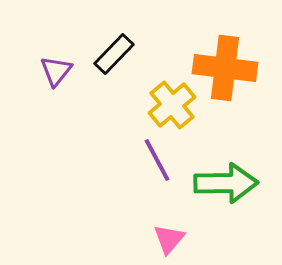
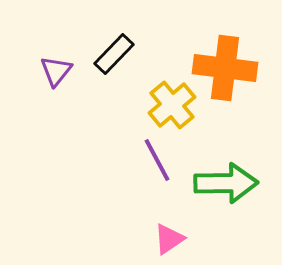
pink triangle: rotated 16 degrees clockwise
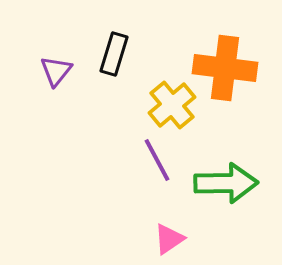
black rectangle: rotated 27 degrees counterclockwise
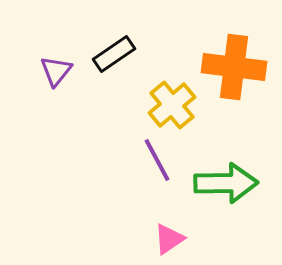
black rectangle: rotated 39 degrees clockwise
orange cross: moved 9 px right, 1 px up
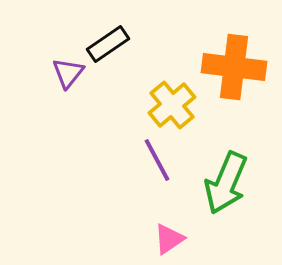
black rectangle: moved 6 px left, 10 px up
purple triangle: moved 12 px right, 2 px down
green arrow: rotated 114 degrees clockwise
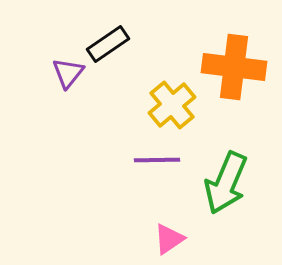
purple line: rotated 63 degrees counterclockwise
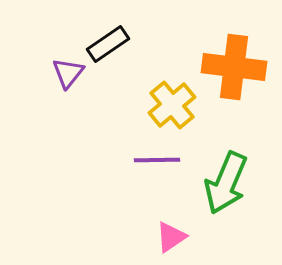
pink triangle: moved 2 px right, 2 px up
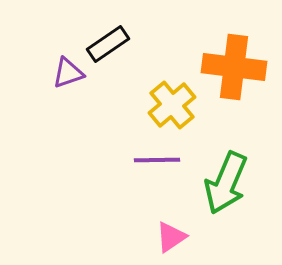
purple triangle: rotated 32 degrees clockwise
